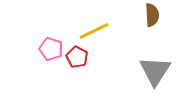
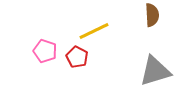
pink pentagon: moved 6 px left, 2 px down
gray triangle: rotated 40 degrees clockwise
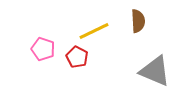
brown semicircle: moved 14 px left, 6 px down
pink pentagon: moved 2 px left, 2 px up
gray triangle: rotated 40 degrees clockwise
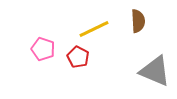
yellow line: moved 2 px up
red pentagon: moved 1 px right
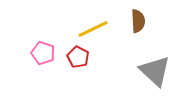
yellow line: moved 1 px left
pink pentagon: moved 4 px down
gray triangle: rotated 20 degrees clockwise
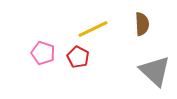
brown semicircle: moved 4 px right, 3 px down
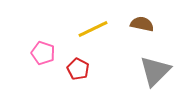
brown semicircle: rotated 75 degrees counterclockwise
red pentagon: moved 12 px down
gray triangle: rotated 32 degrees clockwise
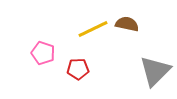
brown semicircle: moved 15 px left
red pentagon: rotated 30 degrees counterclockwise
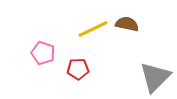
gray triangle: moved 6 px down
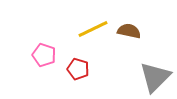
brown semicircle: moved 2 px right, 7 px down
pink pentagon: moved 1 px right, 2 px down
red pentagon: rotated 20 degrees clockwise
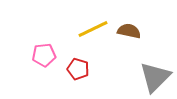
pink pentagon: rotated 25 degrees counterclockwise
